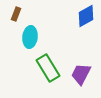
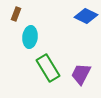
blue diamond: rotated 55 degrees clockwise
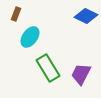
cyan ellipse: rotated 30 degrees clockwise
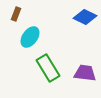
blue diamond: moved 1 px left, 1 px down
purple trapezoid: moved 4 px right, 1 px up; rotated 70 degrees clockwise
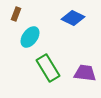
blue diamond: moved 12 px left, 1 px down
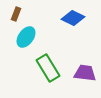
cyan ellipse: moved 4 px left
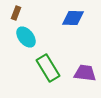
brown rectangle: moved 1 px up
blue diamond: rotated 25 degrees counterclockwise
cyan ellipse: rotated 75 degrees counterclockwise
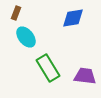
blue diamond: rotated 10 degrees counterclockwise
purple trapezoid: moved 3 px down
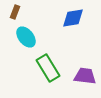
brown rectangle: moved 1 px left, 1 px up
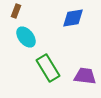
brown rectangle: moved 1 px right, 1 px up
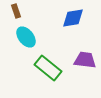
brown rectangle: rotated 40 degrees counterclockwise
green rectangle: rotated 20 degrees counterclockwise
purple trapezoid: moved 16 px up
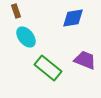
purple trapezoid: rotated 15 degrees clockwise
